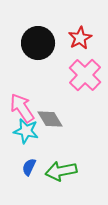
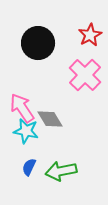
red star: moved 10 px right, 3 px up
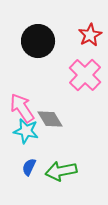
black circle: moved 2 px up
